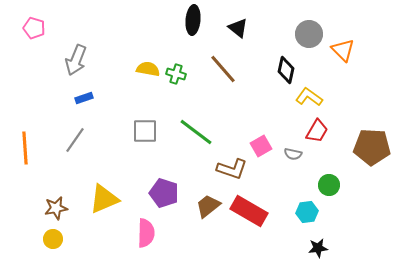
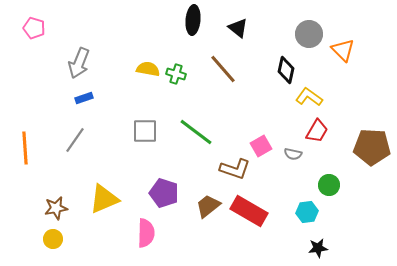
gray arrow: moved 3 px right, 3 px down
brown L-shape: moved 3 px right
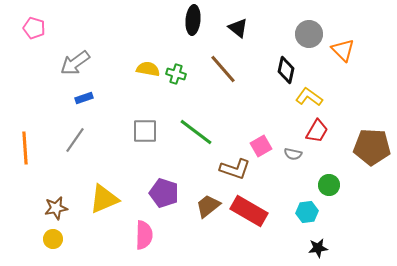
gray arrow: moved 4 px left; rotated 32 degrees clockwise
pink semicircle: moved 2 px left, 2 px down
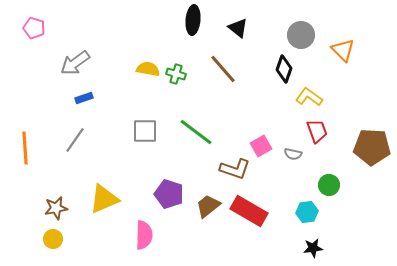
gray circle: moved 8 px left, 1 px down
black diamond: moved 2 px left, 1 px up; rotated 8 degrees clockwise
red trapezoid: rotated 50 degrees counterclockwise
purple pentagon: moved 5 px right, 1 px down
black star: moved 5 px left
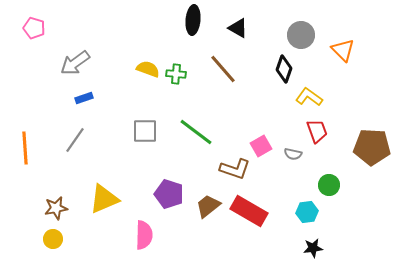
black triangle: rotated 10 degrees counterclockwise
yellow semicircle: rotated 10 degrees clockwise
green cross: rotated 12 degrees counterclockwise
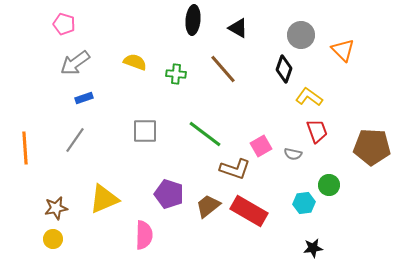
pink pentagon: moved 30 px right, 4 px up
yellow semicircle: moved 13 px left, 7 px up
green line: moved 9 px right, 2 px down
cyan hexagon: moved 3 px left, 9 px up
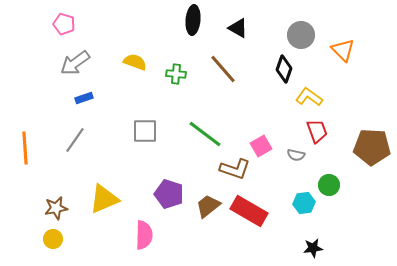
gray semicircle: moved 3 px right, 1 px down
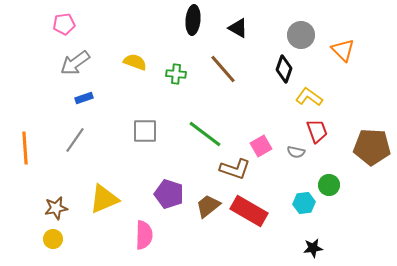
pink pentagon: rotated 25 degrees counterclockwise
gray semicircle: moved 3 px up
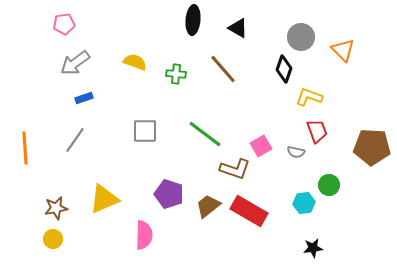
gray circle: moved 2 px down
yellow L-shape: rotated 16 degrees counterclockwise
